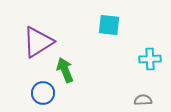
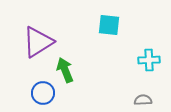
cyan cross: moved 1 px left, 1 px down
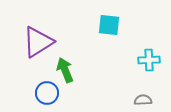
blue circle: moved 4 px right
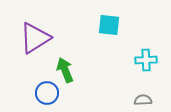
purple triangle: moved 3 px left, 4 px up
cyan cross: moved 3 px left
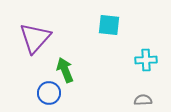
purple triangle: rotated 16 degrees counterclockwise
blue circle: moved 2 px right
